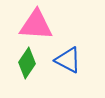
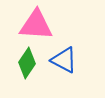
blue triangle: moved 4 px left
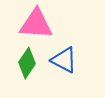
pink triangle: moved 1 px up
